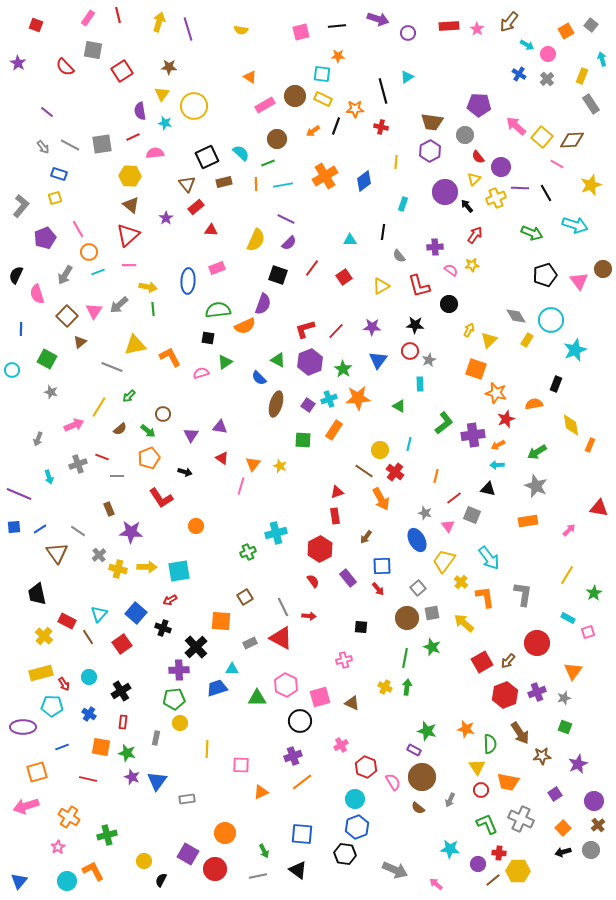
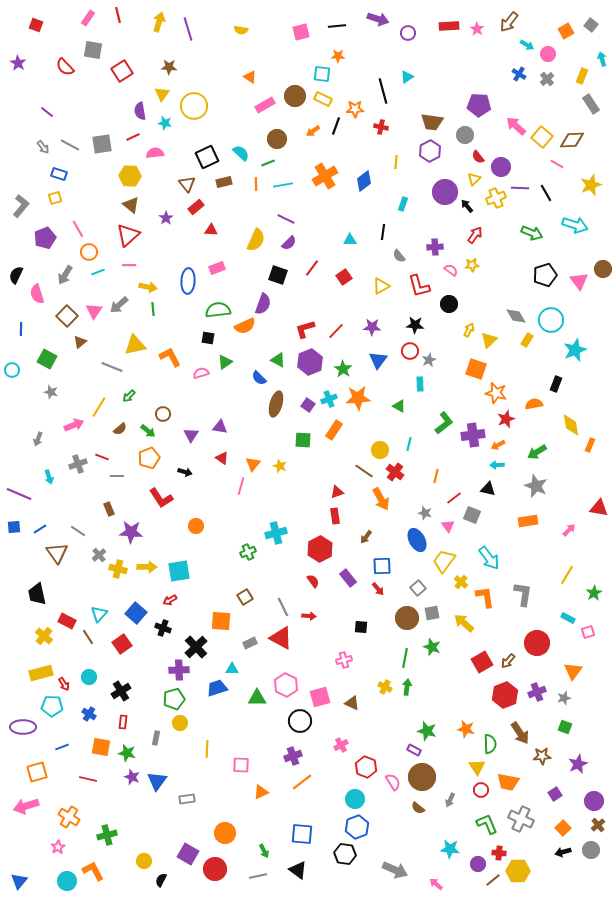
green pentagon at (174, 699): rotated 10 degrees counterclockwise
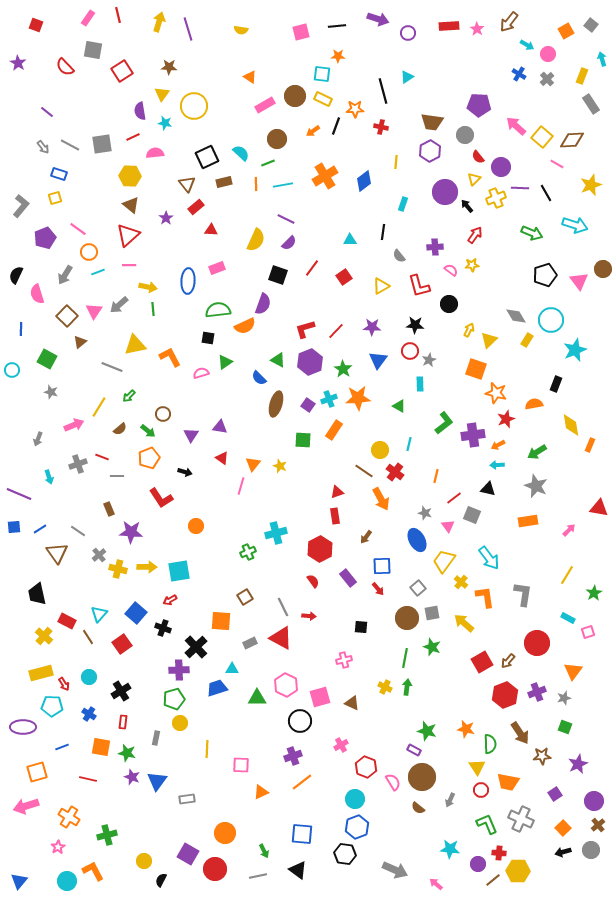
pink line at (78, 229): rotated 24 degrees counterclockwise
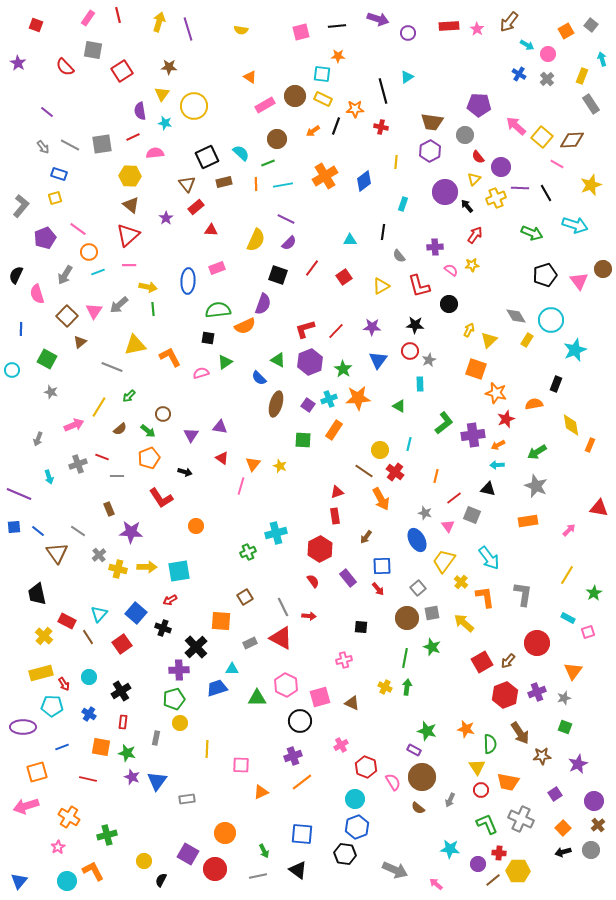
blue line at (40, 529): moved 2 px left, 2 px down; rotated 72 degrees clockwise
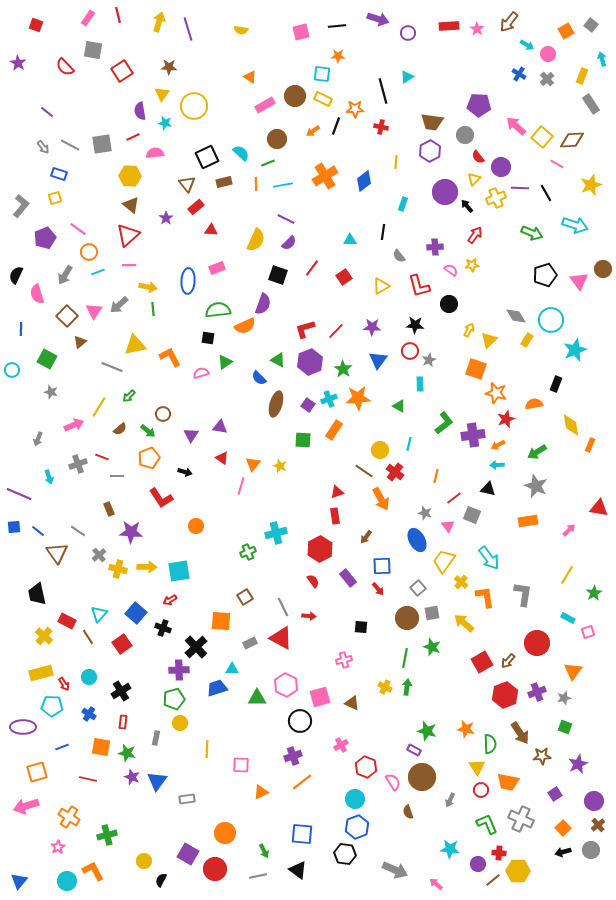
brown semicircle at (418, 808): moved 10 px left, 4 px down; rotated 32 degrees clockwise
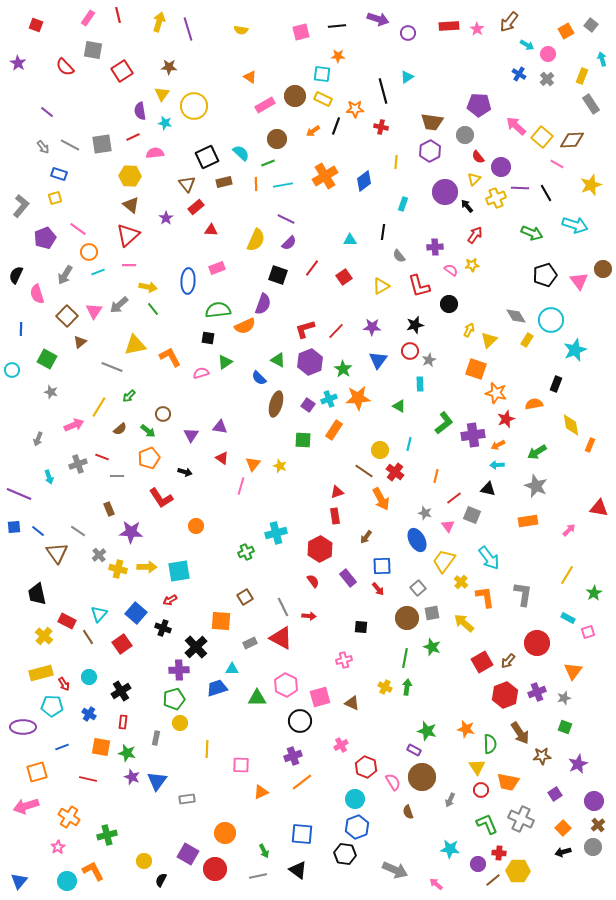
green line at (153, 309): rotated 32 degrees counterclockwise
black star at (415, 325): rotated 18 degrees counterclockwise
green cross at (248, 552): moved 2 px left
gray circle at (591, 850): moved 2 px right, 3 px up
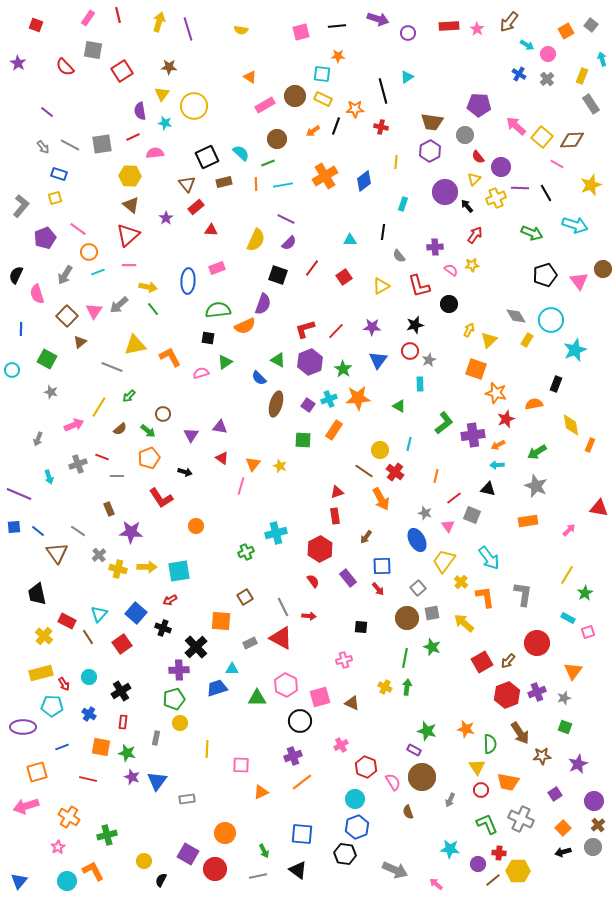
green star at (594, 593): moved 9 px left
red hexagon at (505, 695): moved 2 px right
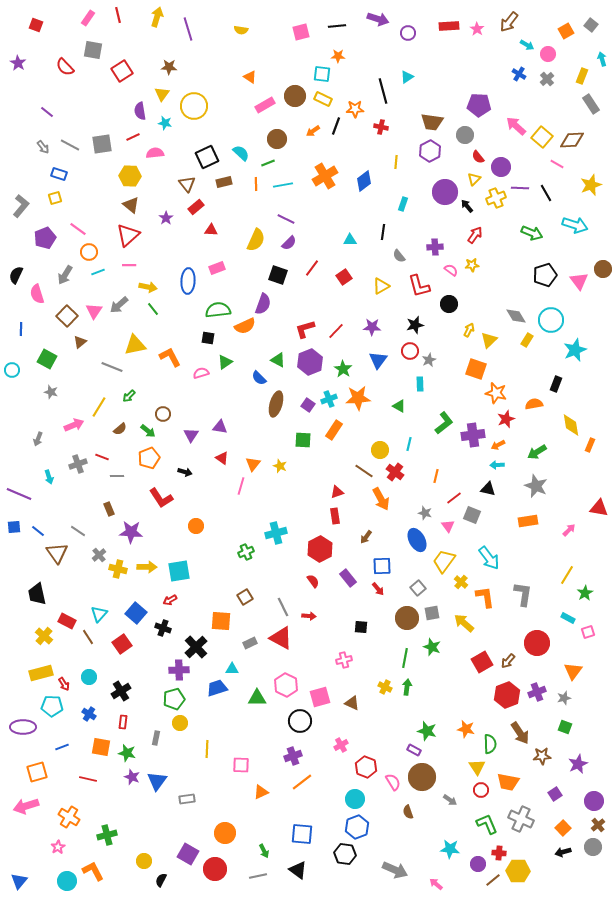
yellow arrow at (159, 22): moved 2 px left, 5 px up
gray arrow at (450, 800): rotated 80 degrees counterclockwise
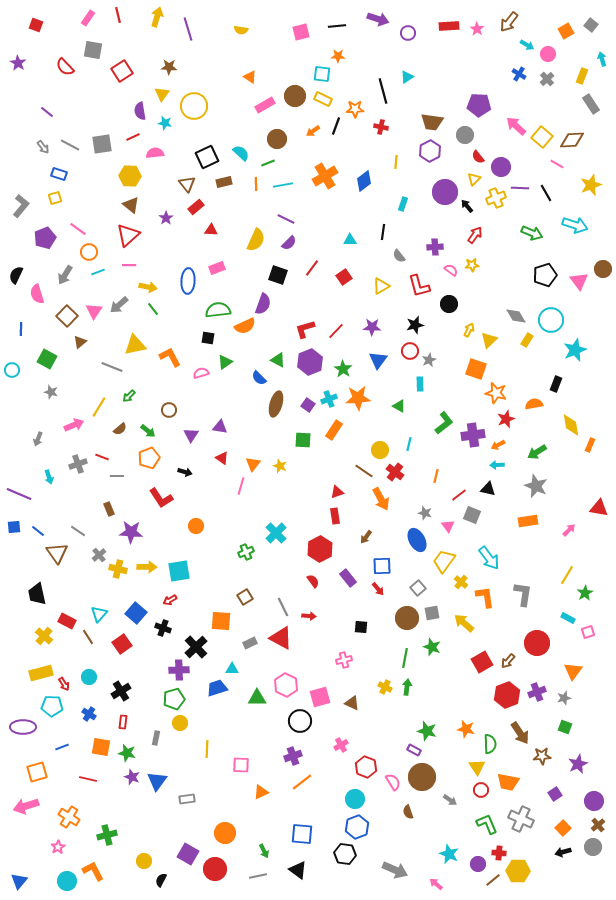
brown circle at (163, 414): moved 6 px right, 4 px up
red line at (454, 498): moved 5 px right, 3 px up
cyan cross at (276, 533): rotated 30 degrees counterclockwise
cyan star at (450, 849): moved 1 px left, 5 px down; rotated 18 degrees clockwise
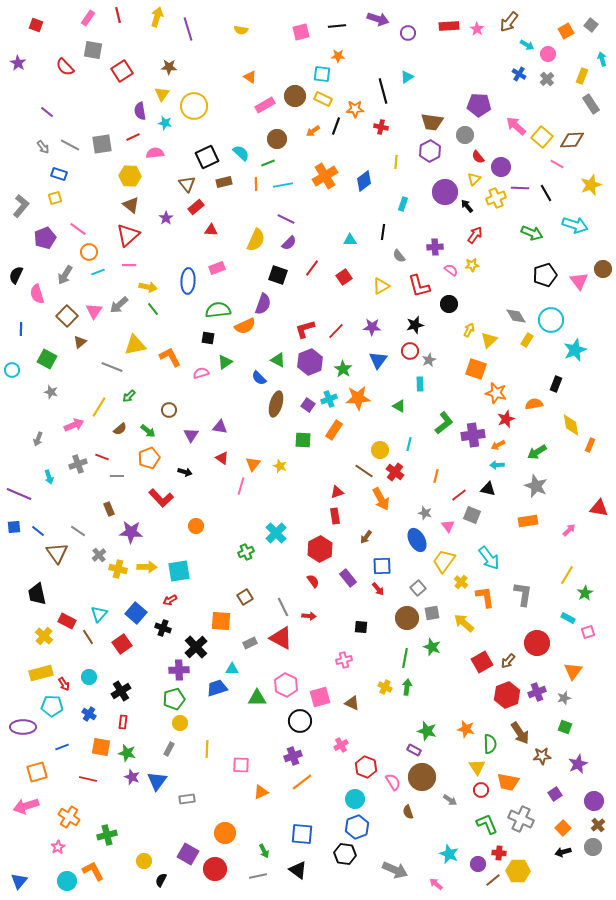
red L-shape at (161, 498): rotated 10 degrees counterclockwise
gray rectangle at (156, 738): moved 13 px right, 11 px down; rotated 16 degrees clockwise
